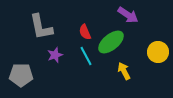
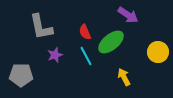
yellow arrow: moved 6 px down
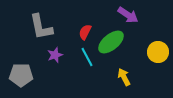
red semicircle: rotated 49 degrees clockwise
cyan line: moved 1 px right, 1 px down
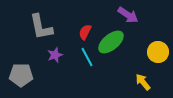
yellow arrow: moved 19 px right, 5 px down; rotated 12 degrees counterclockwise
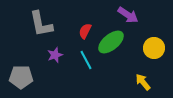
gray L-shape: moved 3 px up
red semicircle: moved 1 px up
yellow circle: moved 4 px left, 4 px up
cyan line: moved 1 px left, 3 px down
gray pentagon: moved 2 px down
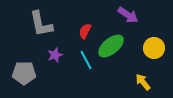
green ellipse: moved 4 px down
gray pentagon: moved 3 px right, 4 px up
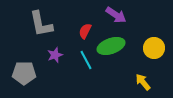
purple arrow: moved 12 px left
green ellipse: rotated 20 degrees clockwise
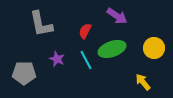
purple arrow: moved 1 px right, 1 px down
green ellipse: moved 1 px right, 3 px down
purple star: moved 2 px right, 4 px down; rotated 28 degrees counterclockwise
